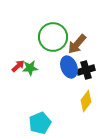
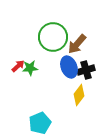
yellow diamond: moved 7 px left, 6 px up
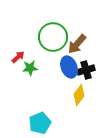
red arrow: moved 9 px up
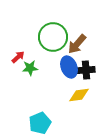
black cross: rotated 12 degrees clockwise
yellow diamond: rotated 45 degrees clockwise
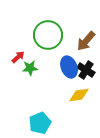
green circle: moved 5 px left, 2 px up
brown arrow: moved 9 px right, 3 px up
black cross: rotated 36 degrees clockwise
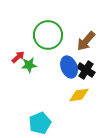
green star: moved 1 px left, 3 px up
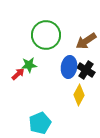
green circle: moved 2 px left
brown arrow: rotated 15 degrees clockwise
red arrow: moved 17 px down
blue ellipse: rotated 30 degrees clockwise
yellow diamond: rotated 55 degrees counterclockwise
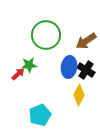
cyan pentagon: moved 8 px up
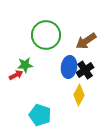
green star: moved 4 px left
black cross: moved 1 px left; rotated 24 degrees clockwise
red arrow: moved 2 px left, 1 px down; rotated 16 degrees clockwise
cyan pentagon: rotated 30 degrees counterclockwise
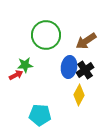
cyan pentagon: rotated 15 degrees counterclockwise
